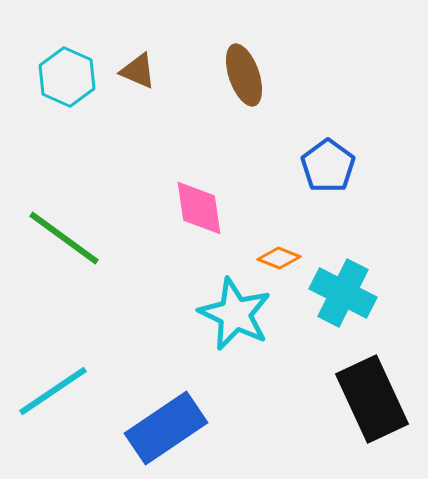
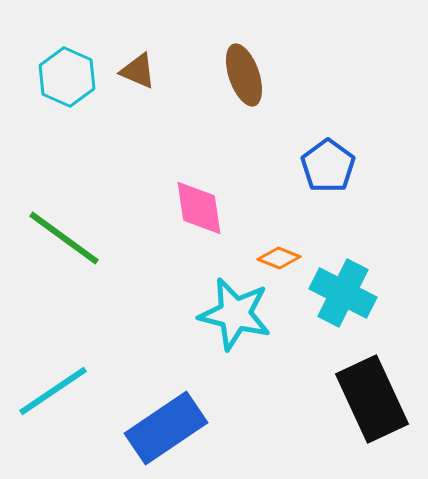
cyan star: rotated 12 degrees counterclockwise
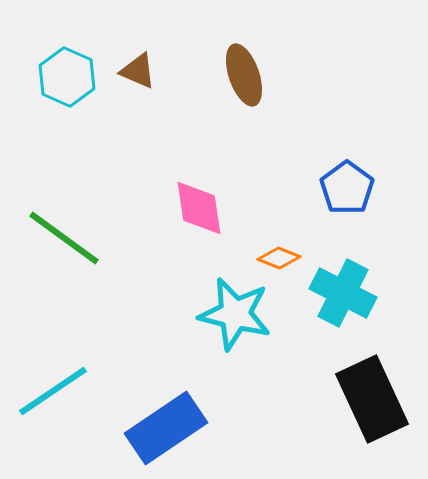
blue pentagon: moved 19 px right, 22 px down
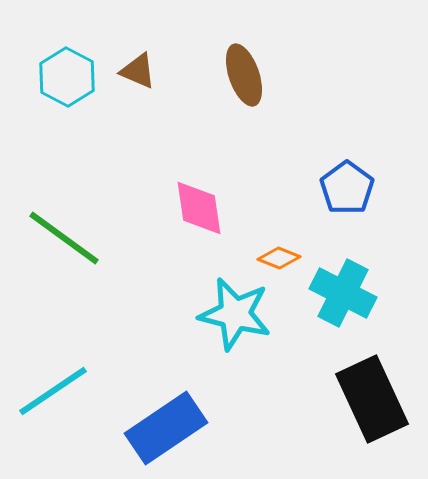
cyan hexagon: rotated 4 degrees clockwise
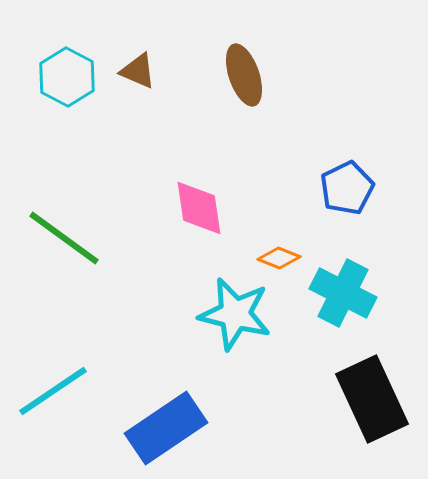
blue pentagon: rotated 10 degrees clockwise
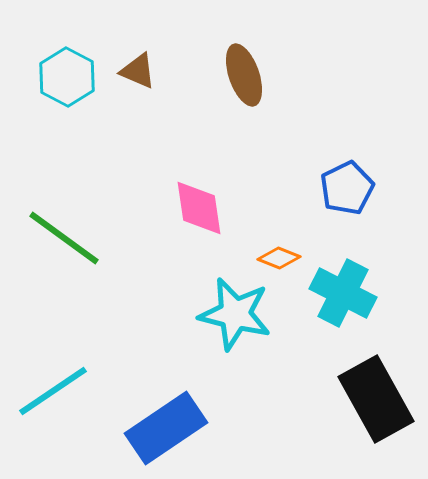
black rectangle: moved 4 px right; rotated 4 degrees counterclockwise
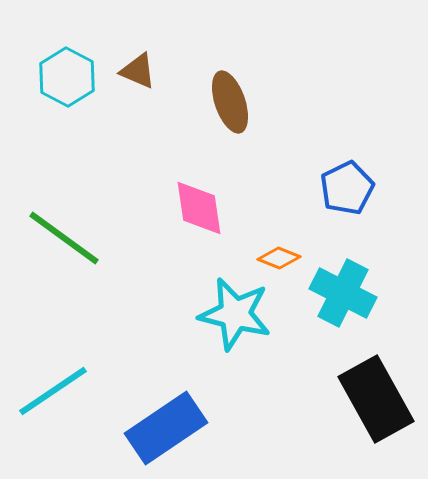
brown ellipse: moved 14 px left, 27 px down
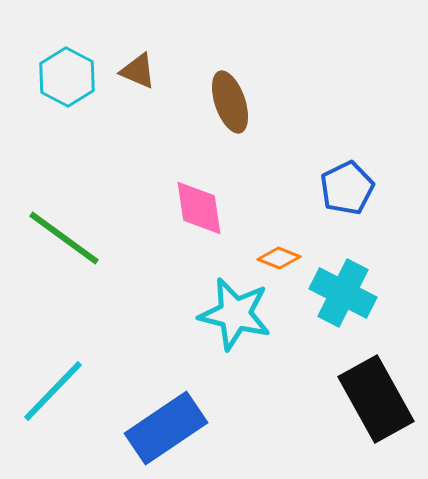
cyan line: rotated 12 degrees counterclockwise
